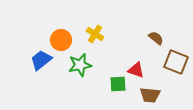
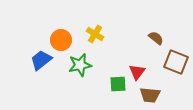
red triangle: moved 1 px right, 2 px down; rotated 48 degrees clockwise
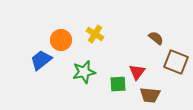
green star: moved 4 px right, 7 px down
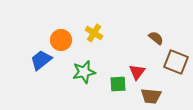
yellow cross: moved 1 px left, 1 px up
brown trapezoid: moved 1 px right, 1 px down
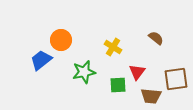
yellow cross: moved 19 px right, 14 px down
brown square: moved 17 px down; rotated 30 degrees counterclockwise
green square: moved 1 px down
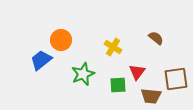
green star: moved 1 px left, 2 px down; rotated 10 degrees counterclockwise
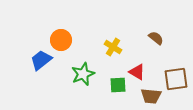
red triangle: rotated 36 degrees counterclockwise
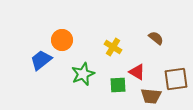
orange circle: moved 1 px right
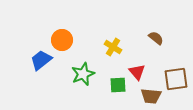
red triangle: rotated 18 degrees clockwise
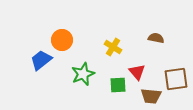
brown semicircle: rotated 28 degrees counterclockwise
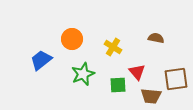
orange circle: moved 10 px right, 1 px up
